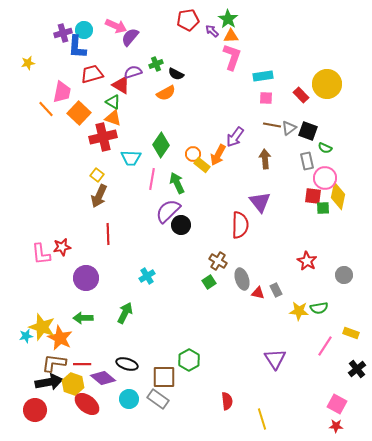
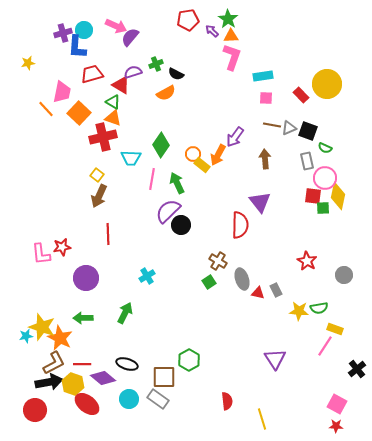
gray triangle at (289, 128): rotated 14 degrees clockwise
yellow rectangle at (351, 333): moved 16 px left, 4 px up
brown L-shape at (54, 363): rotated 145 degrees clockwise
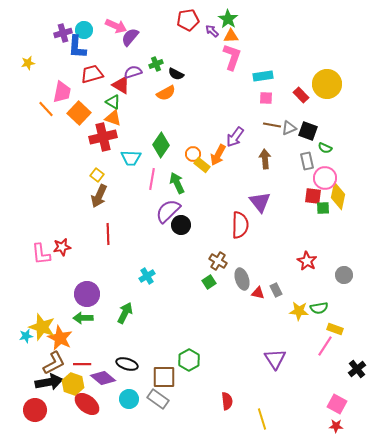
purple circle at (86, 278): moved 1 px right, 16 px down
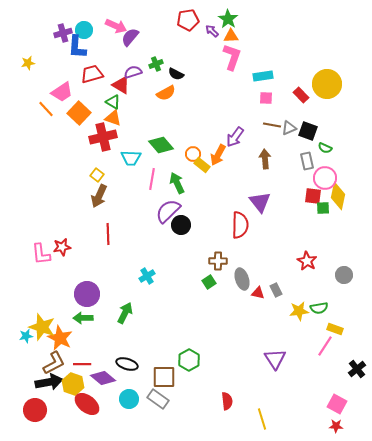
pink trapezoid at (62, 92): rotated 45 degrees clockwise
green diamond at (161, 145): rotated 75 degrees counterclockwise
brown cross at (218, 261): rotated 30 degrees counterclockwise
yellow star at (299, 311): rotated 12 degrees counterclockwise
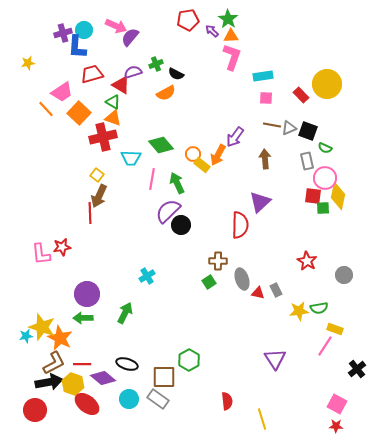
purple triangle at (260, 202): rotated 25 degrees clockwise
red line at (108, 234): moved 18 px left, 21 px up
